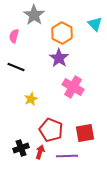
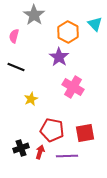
orange hexagon: moved 6 px right, 1 px up
purple star: moved 1 px up
red pentagon: moved 1 px right; rotated 10 degrees counterclockwise
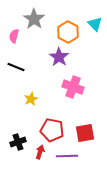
gray star: moved 4 px down
pink cross: rotated 10 degrees counterclockwise
black cross: moved 3 px left, 6 px up
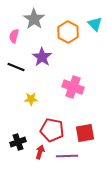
purple star: moved 17 px left
yellow star: rotated 24 degrees clockwise
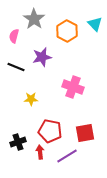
orange hexagon: moved 1 px left, 1 px up
purple star: rotated 24 degrees clockwise
red pentagon: moved 2 px left, 1 px down
red arrow: rotated 24 degrees counterclockwise
purple line: rotated 30 degrees counterclockwise
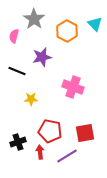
black line: moved 1 px right, 4 px down
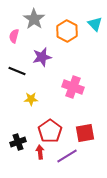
red pentagon: rotated 25 degrees clockwise
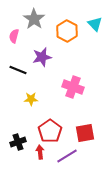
black line: moved 1 px right, 1 px up
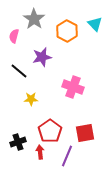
black line: moved 1 px right, 1 px down; rotated 18 degrees clockwise
purple line: rotated 35 degrees counterclockwise
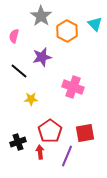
gray star: moved 7 px right, 3 px up
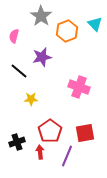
orange hexagon: rotated 10 degrees clockwise
pink cross: moved 6 px right
black cross: moved 1 px left
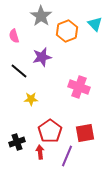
pink semicircle: rotated 32 degrees counterclockwise
